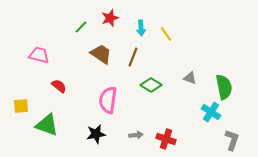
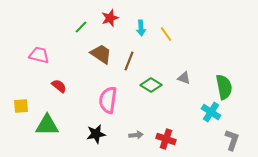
brown line: moved 4 px left, 4 px down
gray triangle: moved 6 px left
green triangle: rotated 20 degrees counterclockwise
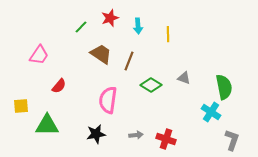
cyan arrow: moved 3 px left, 2 px up
yellow line: moved 2 px right; rotated 35 degrees clockwise
pink trapezoid: rotated 110 degrees clockwise
red semicircle: rotated 91 degrees clockwise
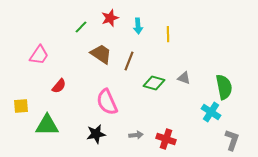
green diamond: moved 3 px right, 2 px up; rotated 15 degrees counterclockwise
pink semicircle: moved 1 px left, 2 px down; rotated 32 degrees counterclockwise
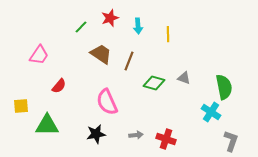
gray L-shape: moved 1 px left, 1 px down
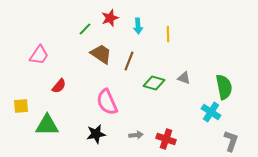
green line: moved 4 px right, 2 px down
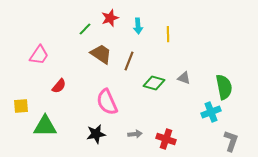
cyan cross: rotated 36 degrees clockwise
green triangle: moved 2 px left, 1 px down
gray arrow: moved 1 px left, 1 px up
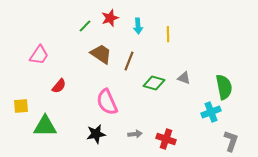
green line: moved 3 px up
